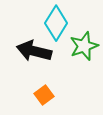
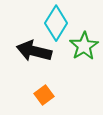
green star: rotated 12 degrees counterclockwise
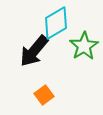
cyan diamond: rotated 28 degrees clockwise
black arrow: rotated 64 degrees counterclockwise
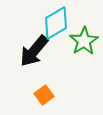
green star: moved 5 px up
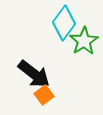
cyan diamond: moved 8 px right; rotated 24 degrees counterclockwise
black arrow: moved 23 px down; rotated 92 degrees counterclockwise
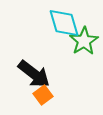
cyan diamond: rotated 52 degrees counterclockwise
orange square: moved 1 px left
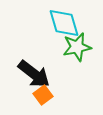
green star: moved 7 px left, 6 px down; rotated 20 degrees clockwise
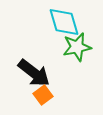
cyan diamond: moved 1 px up
black arrow: moved 1 px up
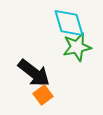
cyan diamond: moved 5 px right, 1 px down
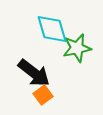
cyan diamond: moved 17 px left, 6 px down
green star: moved 1 px down
